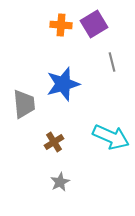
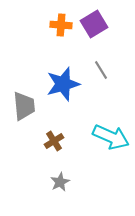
gray line: moved 11 px left, 8 px down; rotated 18 degrees counterclockwise
gray trapezoid: moved 2 px down
brown cross: moved 1 px up
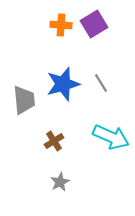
gray line: moved 13 px down
gray trapezoid: moved 6 px up
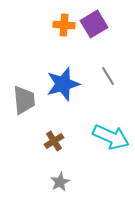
orange cross: moved 3 px right
gray line: moved 7 px right, 7 px up
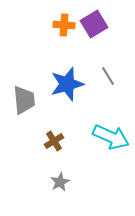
blue star: moved 4 px right
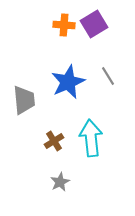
blue star: moved 1 px right, 2 px up; rotated 8 degrees counterclockwise
cyan arrow: moved 20 px left, 1 px down; rotated 120 degrees counterclockwise
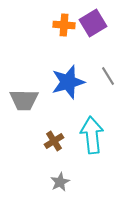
purple square: moved 1 px left, 1 px up
blue star: rotated 8 degrees clockwise
gray trapezoid: rotated 96 degrees clockwise
cyan arrow: moved 1 px right, 3 px up
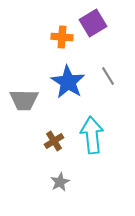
orange cross: moved 2 px left, 12 px down
blue star: rotated 24 degrees counterclockwise
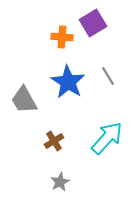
gray trapezoid: rotated 60 degrees clockwise
cyan arrow: moved 15 px right, 3 px down; rotated 48 degrees clockwise
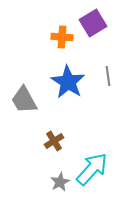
gray line: rotated 24 degrees clockwise
cyan arrow: moved 15 px left, 31 px down
